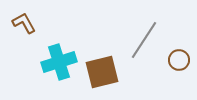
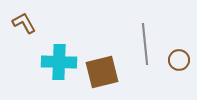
gray line: moved 1 px right, 4 px down; rotated 39 degrees counterclockwise
cyan cross: rotated 20 degrees clockwise
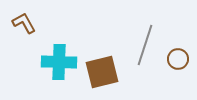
gray line: moved 1 px down; rotated 24 degrees clockwise
brown circle: moved 1 px left, 1 px up
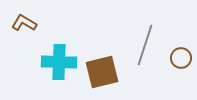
brown L-shape: rotated 30 degrees counterclockwise
brown circle: moved 3 px right, 1 px up
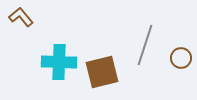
brown L-shape: moved 3 px left, 6 px up; rotated 20 degrees clockwise
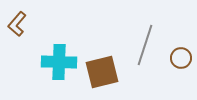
brown L-shape: moved 4 px left, 7 px down; rotated 100 degrees counterclockwise
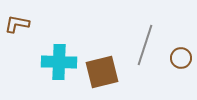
brown L-shape: rotated 60 degrees clockwise
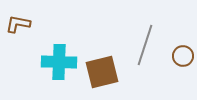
brown L-shape: moved 1 px right
brown circle: moved 2 px right, 2 px up
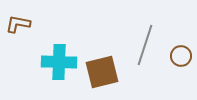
brown circle: moved 2 px left
